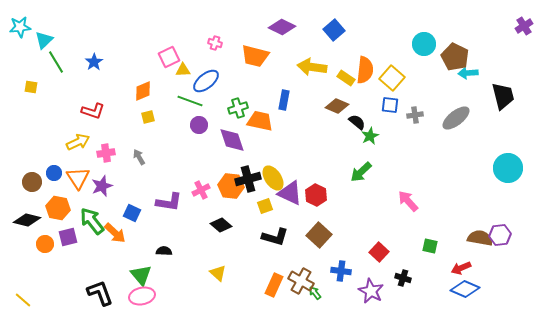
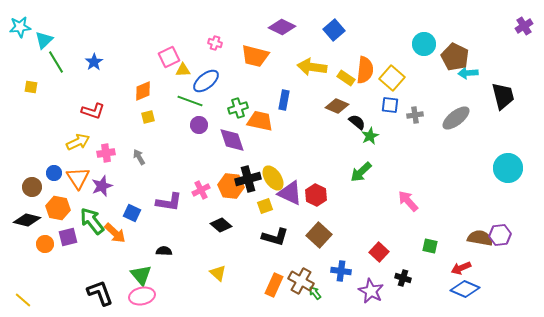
brown circle at (32, 182): moved 5 px down
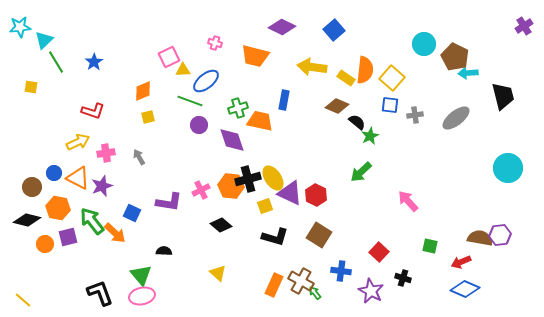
orange triangle at (78, 178): rotated 30 degrees counterclockwise
brown square at (319, 235): rotated 10 degrees counterclockwise
red arrow at (461, 268): moved 6 px up
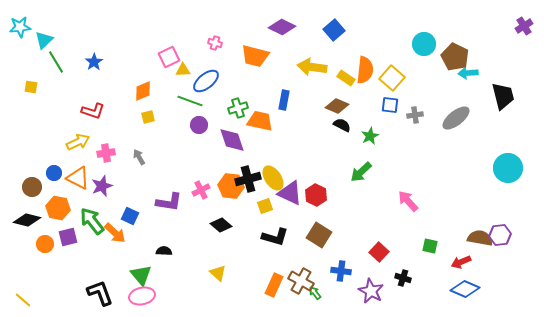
black semicircle at (357, 122): moved 15 px left, 3 px down; rotated 12 degrees counterclockwise
blue square at (132, 213): moved 2 px left, 3 px down
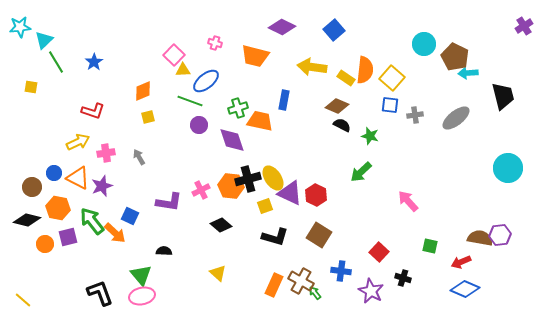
pink square at (169, 57): moved 5 px right, 2 px up; rotated 20 degrees counterclockwise
green star at (370, 136): rotated 30 degrees counterclockwise
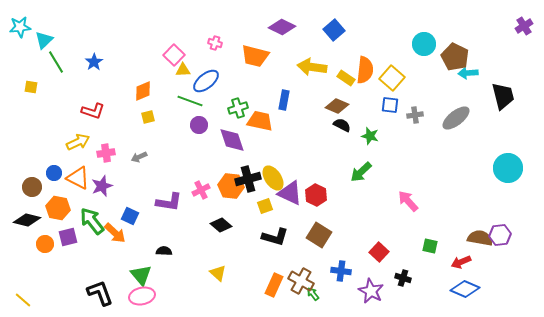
gray arrow at (139, 157): rotated 84 degrees counterclockwise
green arrow at (315, 293): moved 2 px left, 1 px down
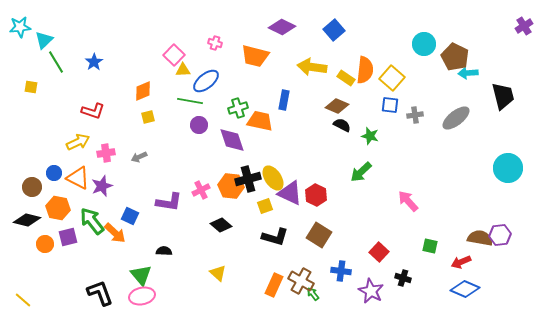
green line at (190, 101): rotated 10 degrees counterclockwise
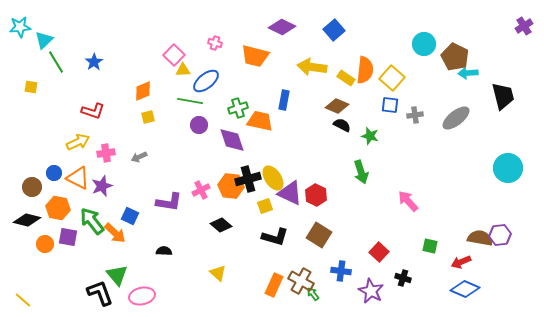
green arrow at (361, 172): rotated 65 degrees counterclockwise
purple square at (68, 237): rotated 24 degrees clockwise
green triangle at (141, 275): moved 24 px left
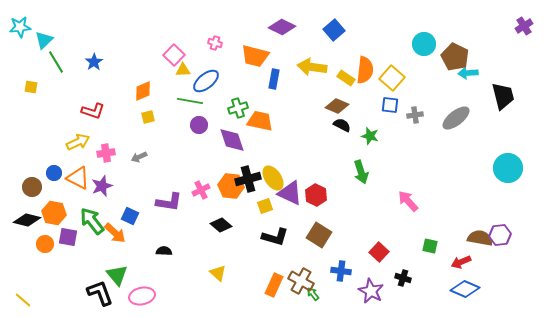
blue rectangle at (284, 100): moved 10 px left, 21 px up
orange hexagon at (58, 208): moved 4 px left, 5 px down
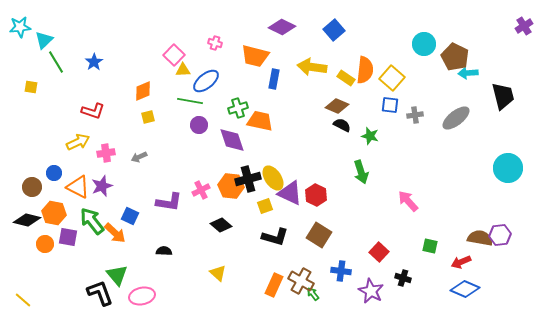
orange triangle at (78, 178): moved 9 px down
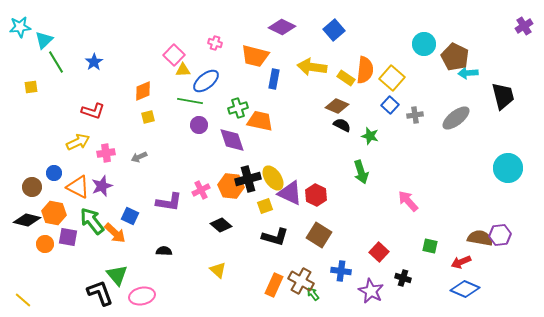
yellow square at (31, 87): rotated 16 degrees counterclockwise
blue square at (390, 105): rotated 36 degrees clockwise
yellow triangle at (218, 273): moved 3 px up
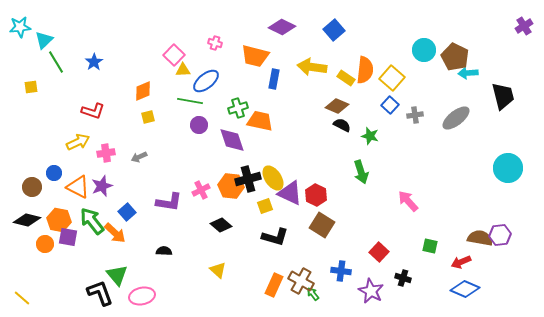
cyan circle at (424, 44): moved 6 px down
orange hexagon at (54, 213): moved 5 px right, 7 px down
blue square at (130, 216): moved 3 px left, 4 px up; rotated 24 degrees clockwise
brown square at (319, 235): moved 3 px right, 10 px up
yellow line at (23, 300): moved 1 px left, 2 px up
